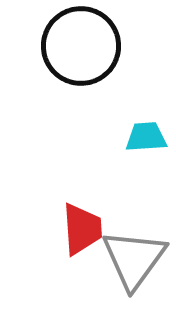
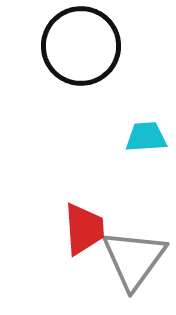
red trapezoid: moved 2 px right
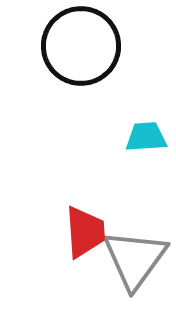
red trapezoid: moved 1 px right, 3 px down
gray triangle: moved 1 px right
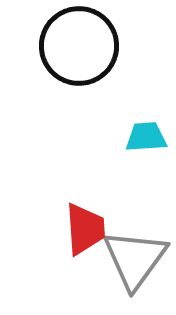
black circle: moved 2 px left
red trapezoid: moved 3 px up
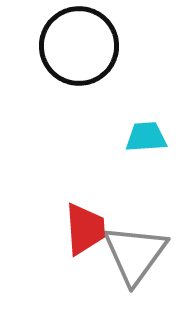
gray triangle: moved 5 px up
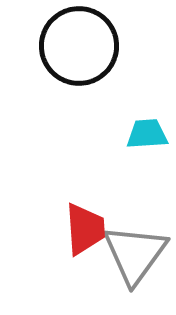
cyan trapezoid: moved 1 px right, 3 px up
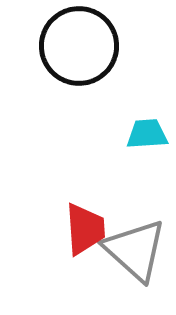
gray triangle: moved 4 px up; rotated 24 degrees counterclockwise
